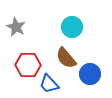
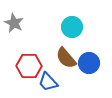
gray star: moved 2 px left, 4 px up
red hexagon: moved 1 px right, 1 px down
blue circle: moved 1 px left, 11 px up
blue trapezoid: moved 1 px left, 2 px up
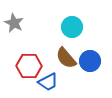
blue circle: moved 1 px right, 2 px up
blue trapezoid: rotated 75 degrees counterclockwise
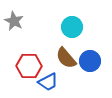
gray star: moved 2 px up
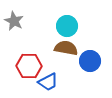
cyan circle: moved 5 px left, 1 px up
brown semicircle: moved 10 px up; rotated 140 degrees clockwise
